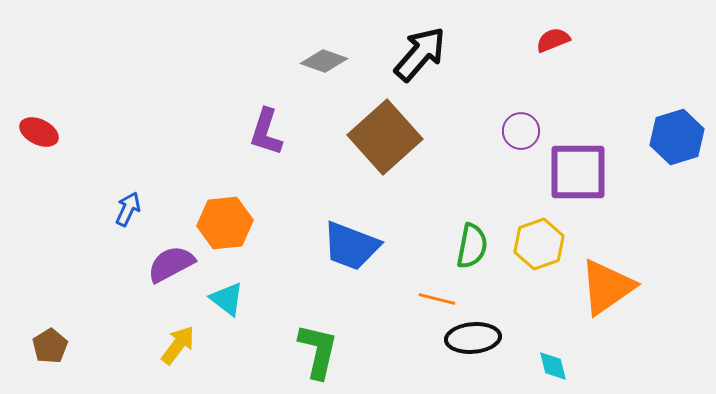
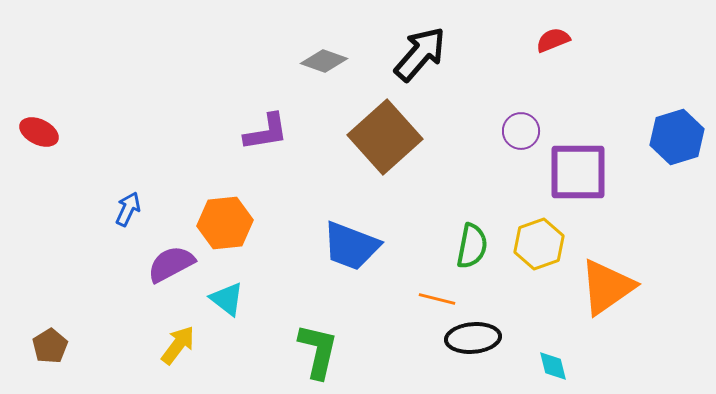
purple L-shape: rotated 117 degrees counterclockwise
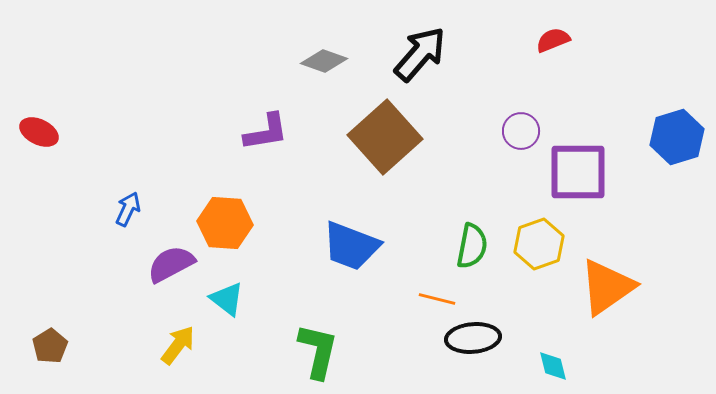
orange hexagon: rotated 10 degrees clockwise
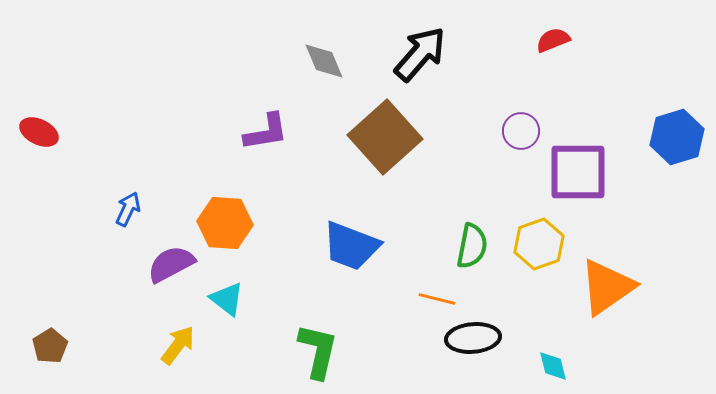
gray diamond: rotated 48 degrees clockwise
